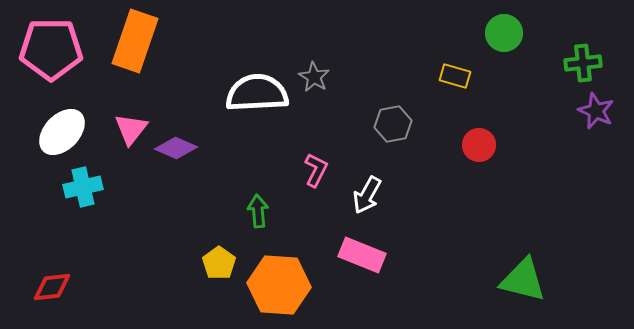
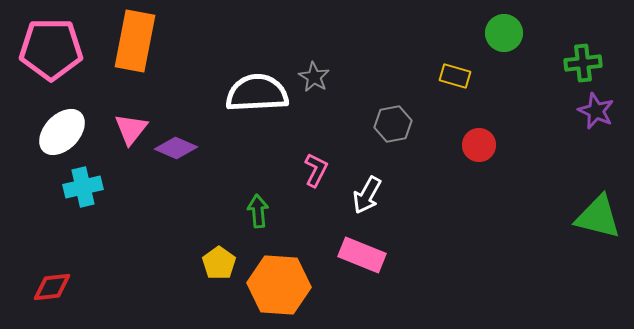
orange rectangle: rotated 8 degrees counterclockwise
green triangle: moved 75 px right, 63 px up
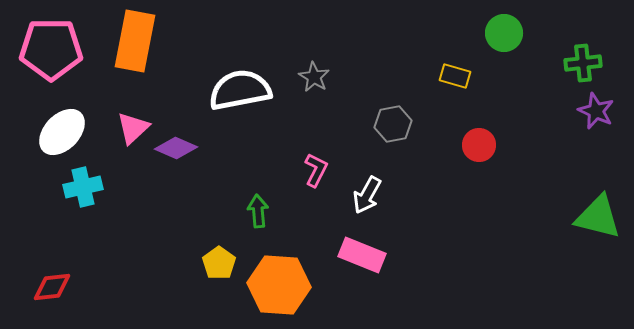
white semicircle: moved 17 px left, 3 px up; rotated 8 degrees counterclockwise
pink triangle: moved 2 px right, 1 px up; rotated 9 degrees clockwise
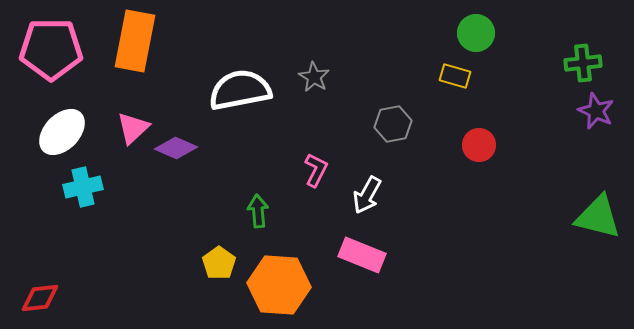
green circle: moved 28 px left
red diamond: moved 12 px left, 11 px down
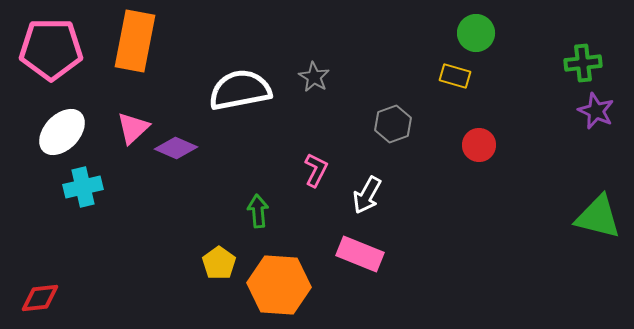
gray hexagon: rotated 9 degrees counterclockwise
pink rectangle: moved 2 px left, 1 px up
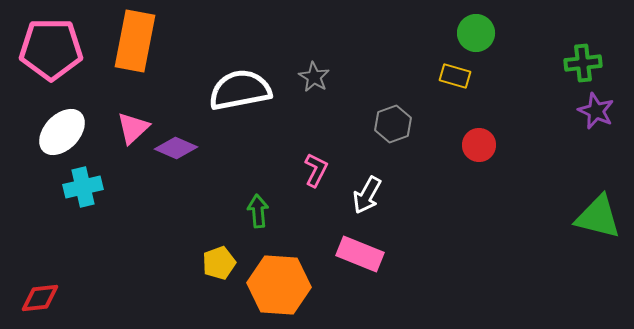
yellow pentagon: rotated 16 degrees clockwise
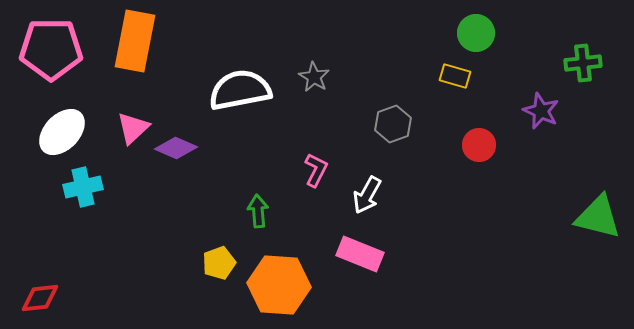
purple star: moved 55 px left
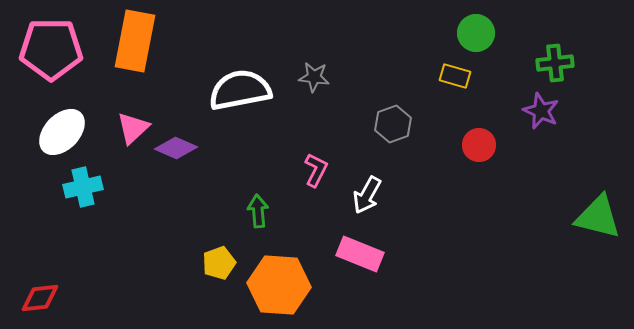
green cross: moved 28 px left
gray star: rotated 24 degrees counterclockwise
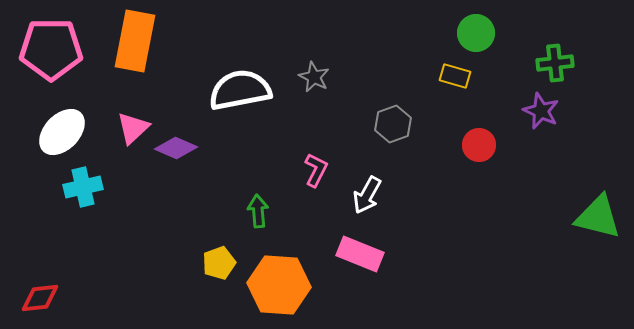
gray star: rotated 20 degrees clockwise
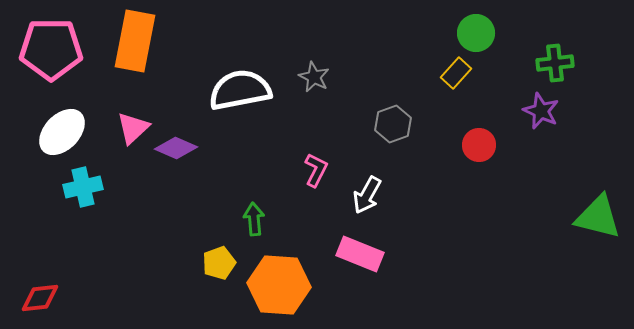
yellow rectangle: moved 1 px right, 3 px up; rotated 64 degrees counterclockwise
green arrow: moved 4 px left, 8 px down
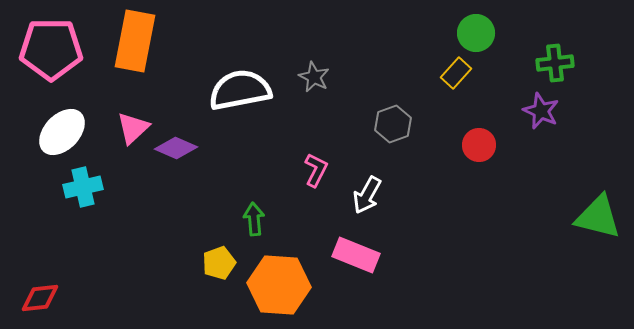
pink rectangle: moved 4 px left, 1 px down
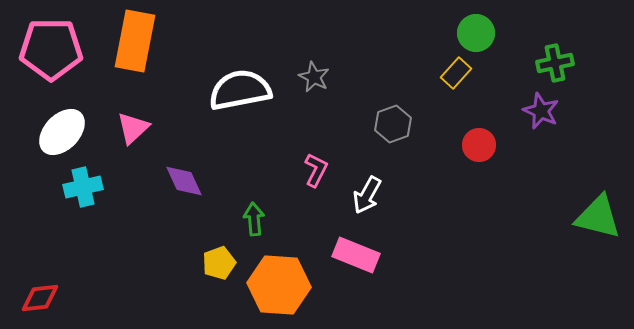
green cross: rotated 6 degrees counterclockwise
purple diamond: moved 8 px right, 33 px down; rotated 42 degrees clockwise
